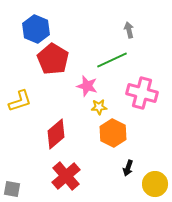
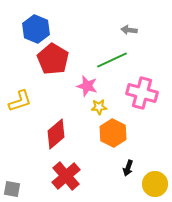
gray arrow: rotated 70 degrees counterclockwise
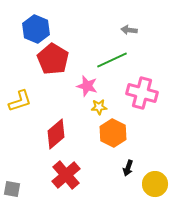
red cross: moved 1 px up
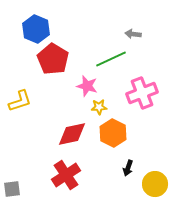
gray arrow: moved 4 px right, 4 px down
green line: moved 1 px left, 1 px up
pink cross: rotated 36 degrees counterclockwise
red diamond: moved 16 px right; rotated 28 degrees clockwise
red cross: rotated 8 degrees clockwise
gray square: rotated 18 degrees counterclockwise
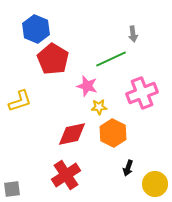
gray arrow: rotated 105 degrees counterclockwise
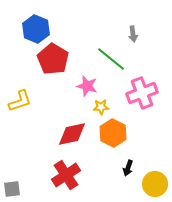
green line: rotated 64 degrees clockwise
yellow star: moved 2 px right
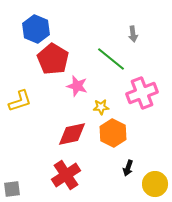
pink star: moved 10 px left
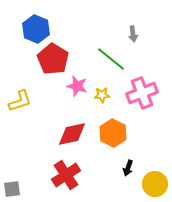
yellow star: moved 1 px right, 12 px up
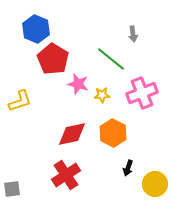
pink star: moved 1 px right, 2 px up
